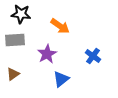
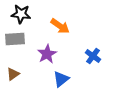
gray rectangle: moved 1 px up
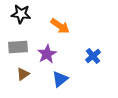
gray rectangle: moved 3 px right, 8 px down
blue cross: rotated 14 degrees clockwise
brown triangle: moved 10 px right
blue triangle: moved 1 px left
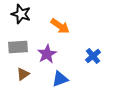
black star: rotated 12 degrees clockwise
blue triangle: rotated 18 degrees clockwise
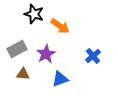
black star: moved 13 px right
gray rectangle: moved 1 px left, 2 px down; rotated 24 degrees counterclockwise
purple star: moved 1 px left
brown triangle: rotated 40 degrees clockwise
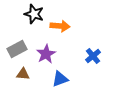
orange arrow: rotated 30 degrees counterclockwise
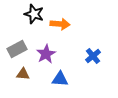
orange arrow: moved 2 px up
blue triangle: rotated 24 degrees clockwise
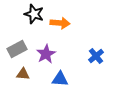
orange arrow: moved 1 px up
blue cross: moved 3 px right
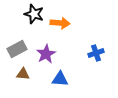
blue cross: moved 3 px up; rotated 21 degrees clockwise
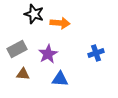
purple star: moved 2 px right
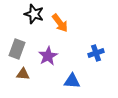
orange arrow: rotated 48 degrees clockwise
gray rectangle: rotated 42 degrees counterclockwise
purple star: moved 2 px down
blue triangle: moved 12 px right, 2 px down
